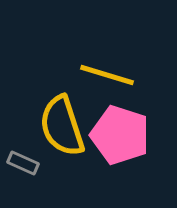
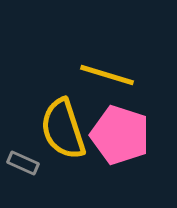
yellow semicircle: moved 1 px right, 3 px down
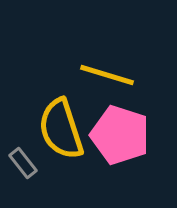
yellow semicircle: moved 2 px left
gray rectangle: rotated 28 degrees clockwise
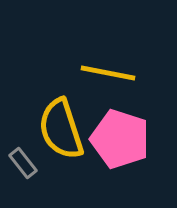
yellow line: moved 1 px right, 2 px up; rotated 6 degrees counterclockwise
pink pentagon: moved 4 px down
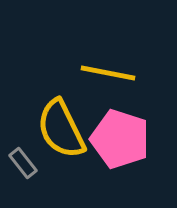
yellow semicircle: rotated 8 degrees counterclockwise
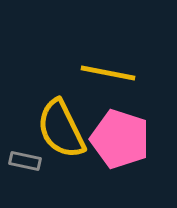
gray rectangle: moved 2 px right, 2 px up; rotated 40 degrees counterclockwise
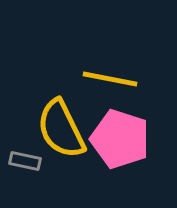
yellow line: moved 2 px right, 6 px down
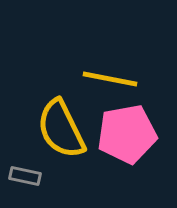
pink pentagon: moved 7 px right, 5 px up; rotated 28 degrees counterclockwise
gray rectangle: moved 15 px down
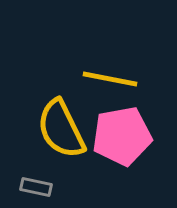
pink pentagon: moved 5 px left, 2 px down
gray rectangle: moved 11 px right, 11 px down
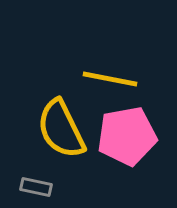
pink pentagon: moved 5 px right
